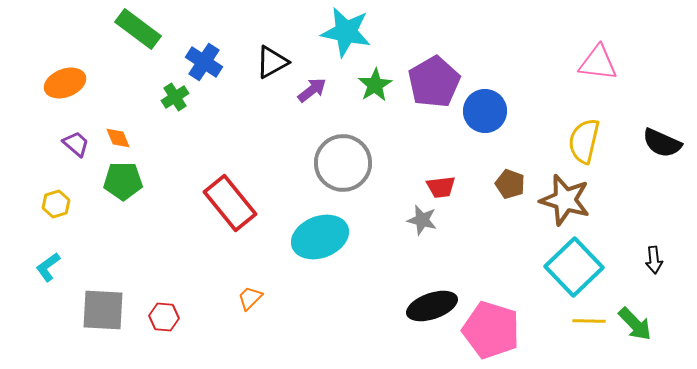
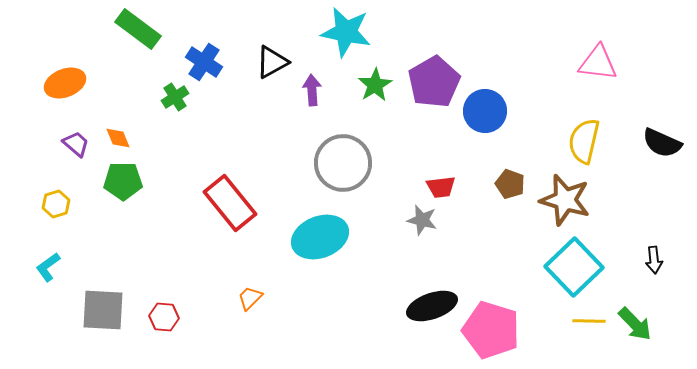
purple arrow: rotated 56 degrees counterclockwise
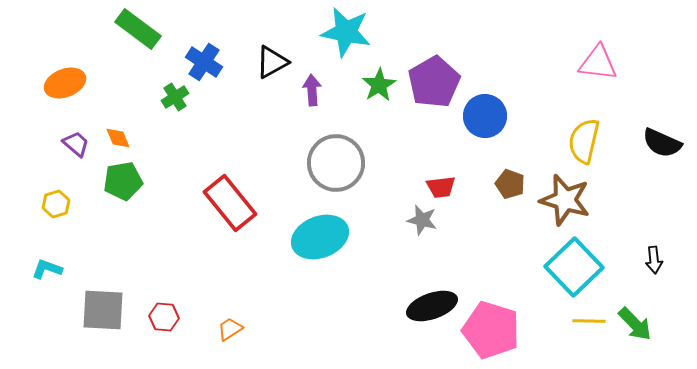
green star: moved 4 px right
blue circle: moved 5 px down
gray circle: moved 7 px left
green pentagon: rotated 9 degrees counterclockwise
cyan L-shape: moved 1 px left, 2 px down; rotated 56 degrees clockwise
orange trapezoid: moved 20 px left, 31 px down; rotated 12 degrees clockwise
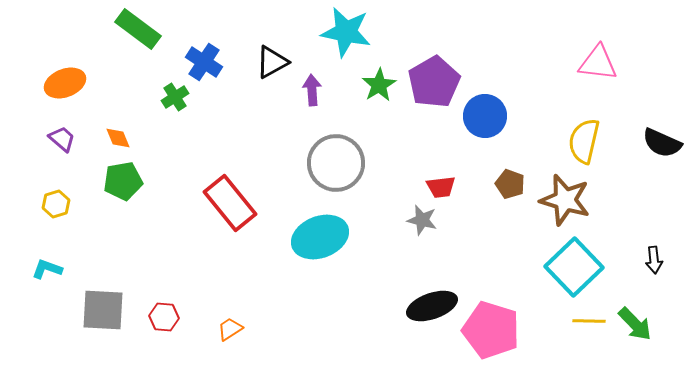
purple trapezoid: moved 14 px left, 5 px up
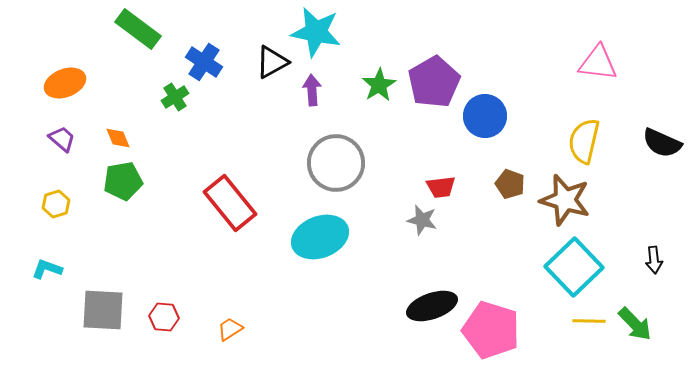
cyan star: moved 30 px left
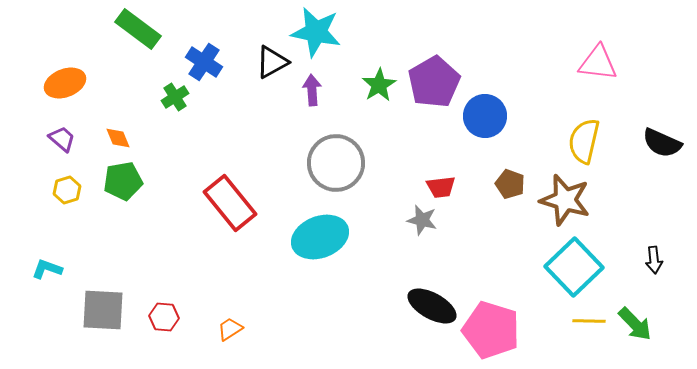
yellow hexagon: moved 11 px right, 14 px up
black ellipse: rotated 48 degrees clockwise
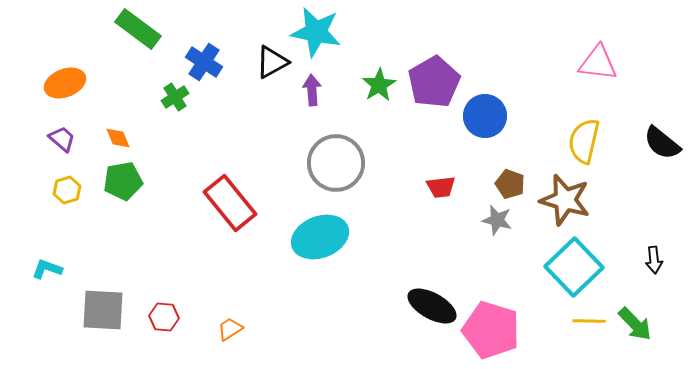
black semicircle: rotated 15 degrees clockwise
gray star: moved 75 px right
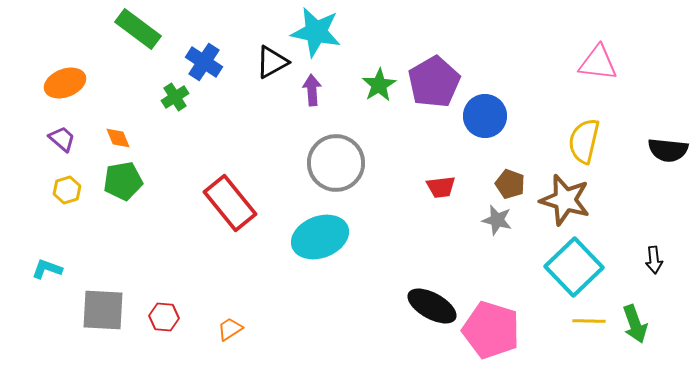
black semicircle: moved 6 px right, 7 px down; rotated 33 degrees counterclockwise
green arrow: rotated 24 degrees clockwise
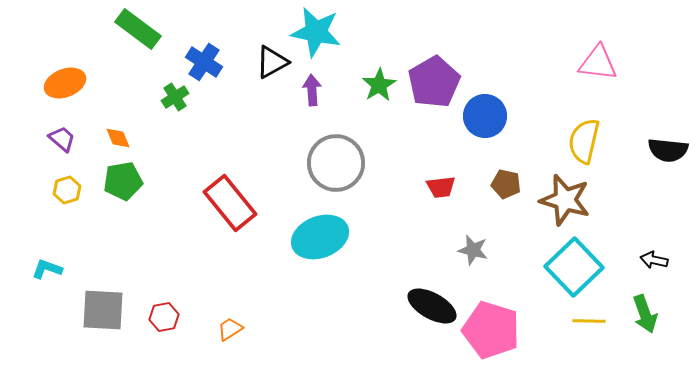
brown pentagon: moved 4 px left; rotated 8 degrees counterclockwise
gray star: moved 24 px left, 30 px down
black arrow: rotated 108 degrees clockwise
red hexagon: rotated 16 degrees counterclockwise
green arrow: moved 10 px right, 10 px up
